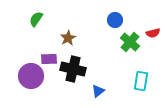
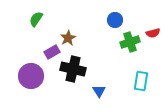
green cross: rotated 30 degrees clockwise
purple rectangle: moved 3 px right, 7 px up; rotated 28 degrees counterclockwise
blue triangle: moved 1 px right; rotated 24 degrees counterclockwise
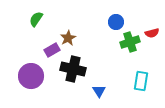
blue circle: moved 1 px right, 2 px down
red semicircle: moved 1 px left
purple rectangle: moved 2 px up
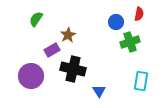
red semicircle: moved 13 px left, 19 px up; rotated 64 degrees counterclockwise
brown star: moved 3 px up
